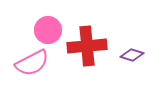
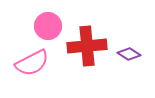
pink circle: moved 4 px up
purple diamond: moved 3 px left, 1 px up; rotated 15 degrees clockwise
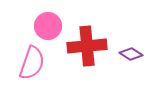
purple diamond: moved 2 px right
pink semicircle: rotated 44 degrees counterclockwise
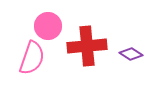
pink semicircle: moved 5 px up
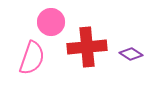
pink circle: moved 3 px right, 4 px up
red cross: moved 1 px down
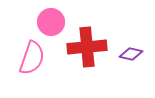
purple diamond: rotated 20 degrees counterclockwise
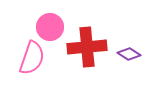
pink circle: moved 1 px left, 5 px down
purple diamond: moved 2 px left; rotated 20 degrees clockwise
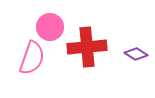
purple diamond: moved 7 px right
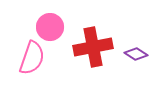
red cross: moved 6 px right; rotated 6 degrees counterclockwise
